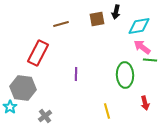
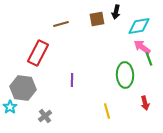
green line: moved 1 px left, 1 px up; rotated 64 degrees clockwise
purple line: moved 4 px left, 6 px down
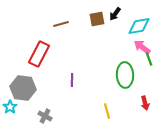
black arrow: moved 1 px left, 2 px down; rotated 24 degrees clockwise
red rectangle: moved 1 px right, 1 px down
gray cross: rotated 24 degrees counterclockwise
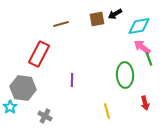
black arrow: rotated 24 degrees clockwise
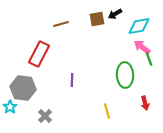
gray cross: rotated 16 degrees clockwise
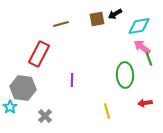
red arrow: rotated 96 degrees clockwise
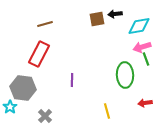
black arrow: rotated 24 degrees clockwise
brown line: moved 16 px left
pink arrow: rotated 54 degrees counterclockwise
green line: moved 3 px left
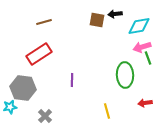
brown square: moved 1 px down; rotated 21 degrees clockwise
brown line: moved 1 px left, 2 px up
red rectangle: rotated 30 degrees clockwise
green line: moved 2 px right, 1 px up
cyan star: rotated 24 degrees clockwise
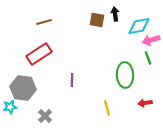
black arrow: rotated 88 degrees clockwise
pink arrow: moved 9 px right, 7 px up
yellow line: moved 3 px up
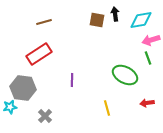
cyan diamond: moved 2 px right, 6 px up
green ellipse: rotated 60 degrees counterclockwise
red arrow: moved 2 px right
